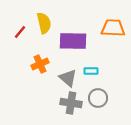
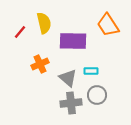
orange trapezoid: moved 5 px left, 3 px up; rotated 125 degrees counterclockwise
gray circle: moved 1 px left, 3 px up
gray cross: rotated 15 degrees counterclockwise
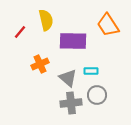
yellow semicircle: moved 2 px right, 3 px up
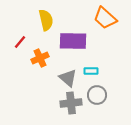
orange trapezoid: moved 3 px left, 7 px up; rotated 15 degrees counterclockwise
red line: moved 10 px down
orange cross: moved 6 px up
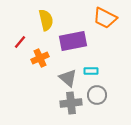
orange trapezoid: rotated 15 degrees counterclockwise
purple rectangle: rotated 12 degrees counterclockwise
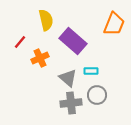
orange trapezoid: moved 9 px right, 6 px down; rotated 95 degrees counterclockwise
purple rectangle: rotated 52 degrees clockwise
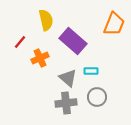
gray circle: moved 2 px down
gray cross: moved 5 px left
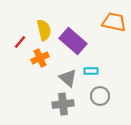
yellow semicircle: moved 2 px left, 10 px down
orange trapezoid: moved 2 px up; rotated 100 degrees counterclockwise
gray circle: moved 3 px right, 1 px up
gray cross: moved 3 px left, 1 px down
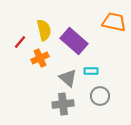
purple rectangle: moved 1 px right
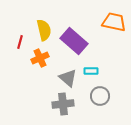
red line: rotated 24 degrees counterclockwise
